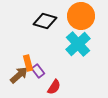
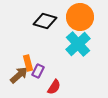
orange circle: moved 1 px left, 1 px down
purple rectangle: rotated 64 degrees clockwise
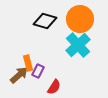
orange circle: moved 2 px down
cyan cross: moved 1 px down
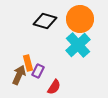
brown arrow: rotated 24 degrees counterclockwise
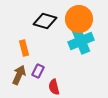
orange circle: moved 1 px left
cyan cross: moved 3 px right, 4 px up; rotated 20 degrees clockwise
orange rectangle: moved 4 px left, 15 px up
red semicircle: rotated 133 degrees clockwise
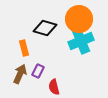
black diamond: moved 7 px down
brown arrow: moved 1 px right, 1 px up
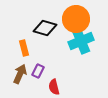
orange circle: moved 3 px left
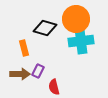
cyan cross: rotated 15 degrees clockwise
brown arrow: rotated 66 degrees clockwise
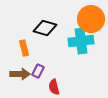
orange circle: moved 15 px right
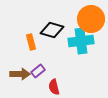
black diamond: moved 7 px right, 2 px down
orange rectangle: moved 7 px right, 6 px up
purple rectangle: rotated 24 degrees clockwise
